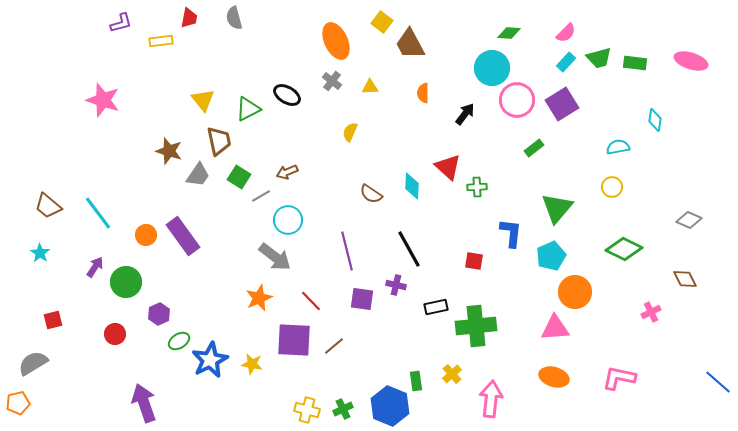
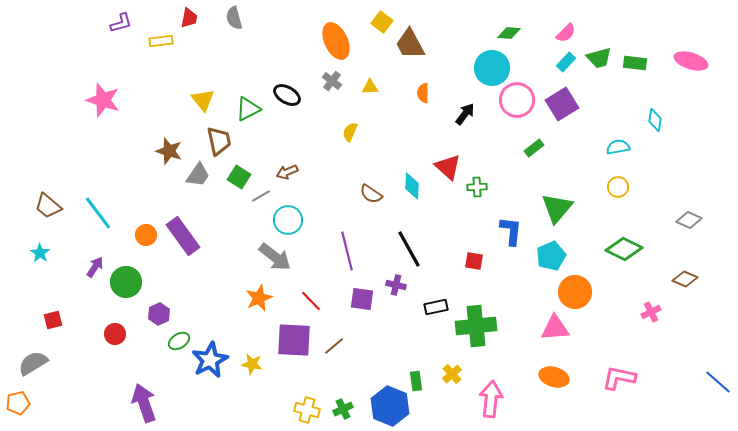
yellow circle at (612, 187): moved 6 px right
blue L-shape at (511, 233): moved 2 px up
brown diamond at (685, 279): rotated 40 degrees counterclockwise
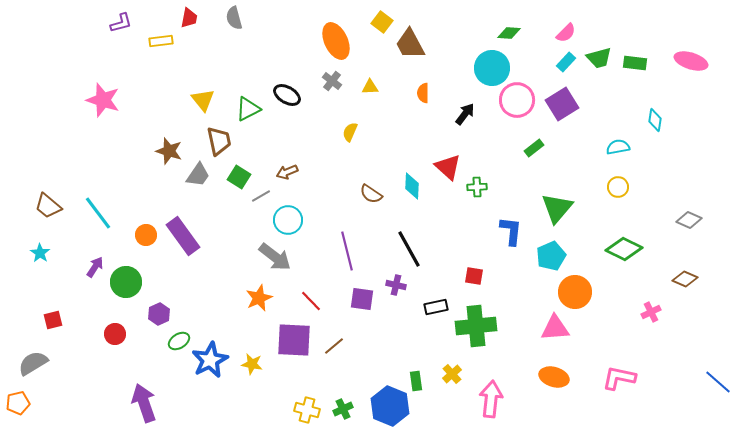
red square at (474, 261): moved 15 px down
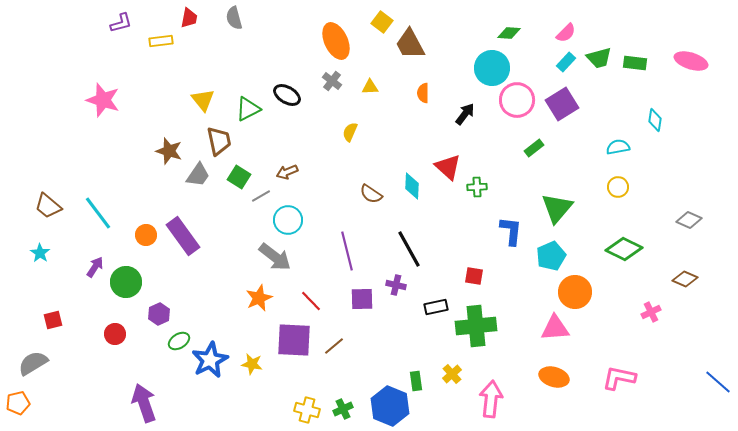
purple square at (362, 299): rotated 10 degrees counterclockwise
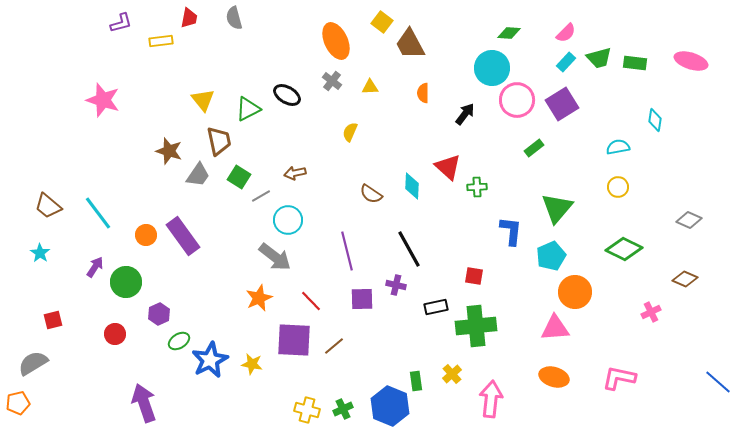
brown arrow at (287, 172): moved 8 px right, 1 px down; rotated 10 degrees clockwise
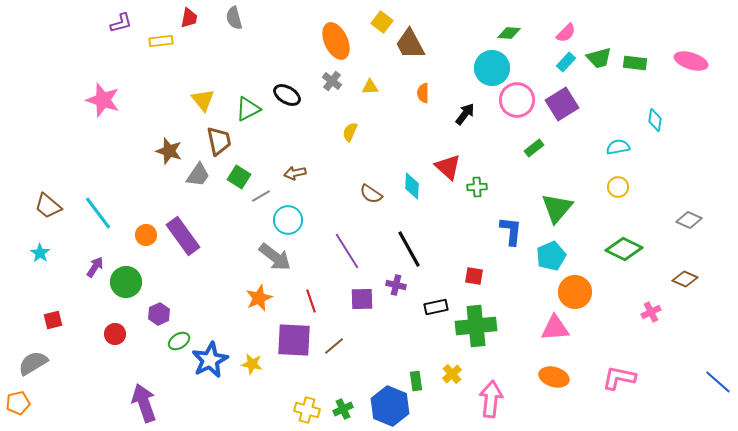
purple line at (347, 251): rotated 18 degrees counterclockwise
red line at (311, 301): rotated 25 degrees clockwise
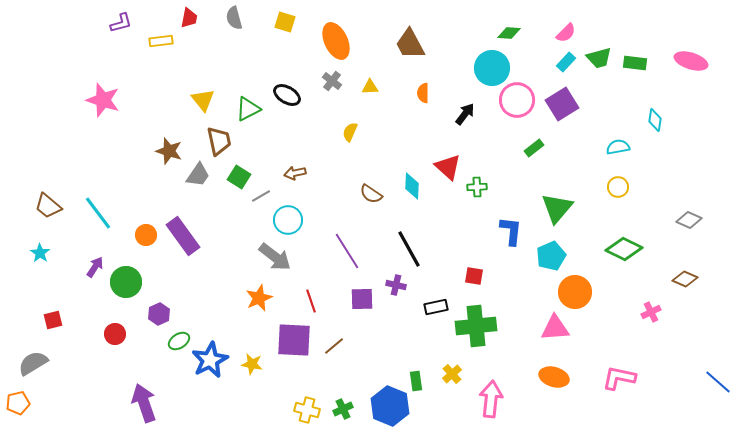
yellow square at (382, 22): moved 97 px left; rotated 20 degrees counterclockwise
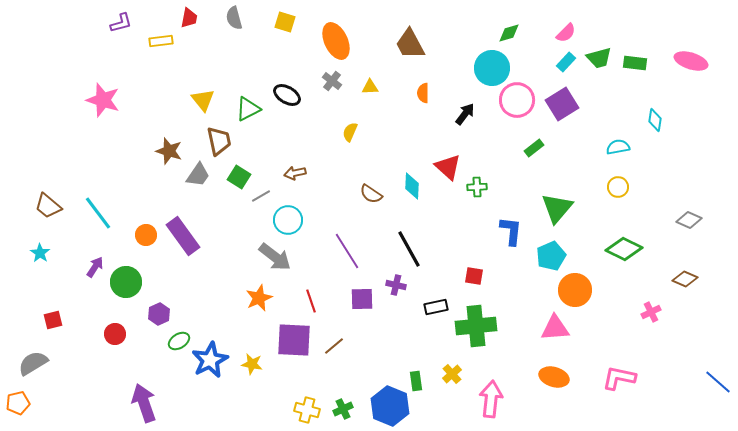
green diamond at (509, 33): rotated 20 degrees counterclockwise
orange circle at (575, 292): moved 2 px up
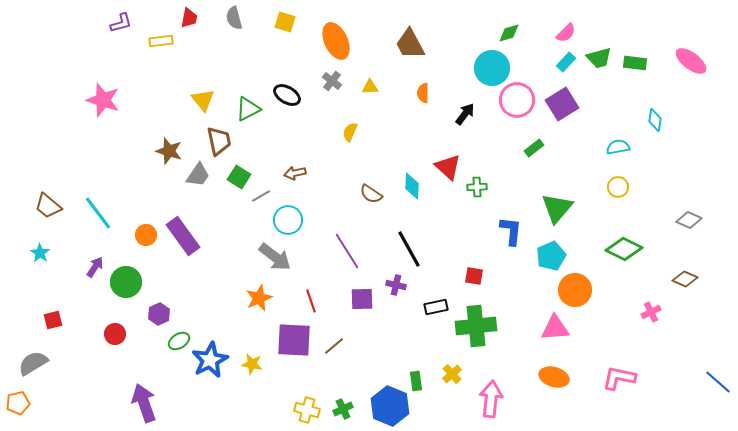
pink ellipse at (691, 61): rotated 20 degrees clockwise
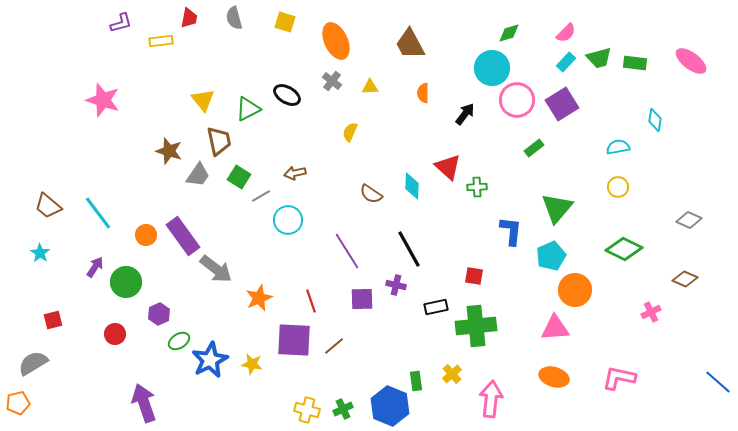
gray arrow at (275, 257): moved 59 px left, 12 px down
